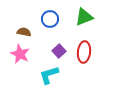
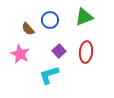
blue circle: moved 1 px down
brown semicircle: moved 4 px right, 3 px up; rotated 144 degrees counterclockwise
red ellipse: moved 2 px right
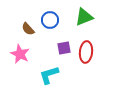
purple square: moved 5 px right, 3 px up; rotated 32 degrees clockwise
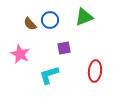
brown semicircle: moved 2 px right, 5 px up
red ellipse: moved 9 px right, 19 px down
